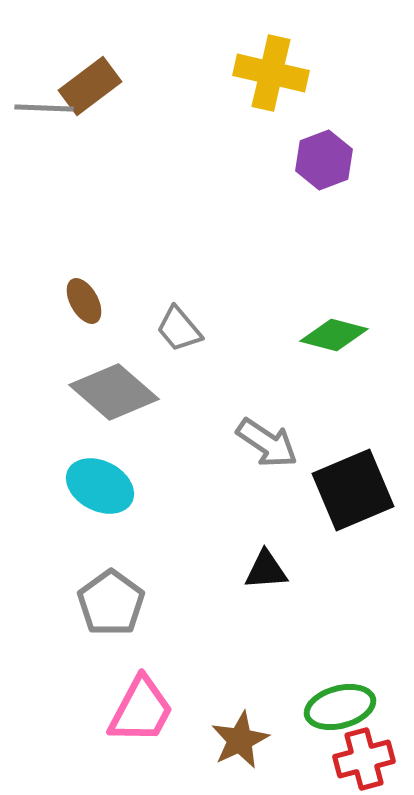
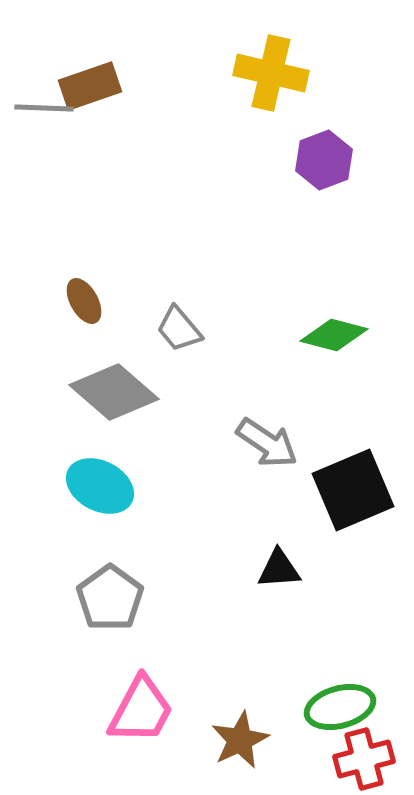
brown rectangle: rotated 18 degrees clockwise
black triangle: moved 13 px right, 1 px up
gray pentagon: moved 1 px left, 5 px up
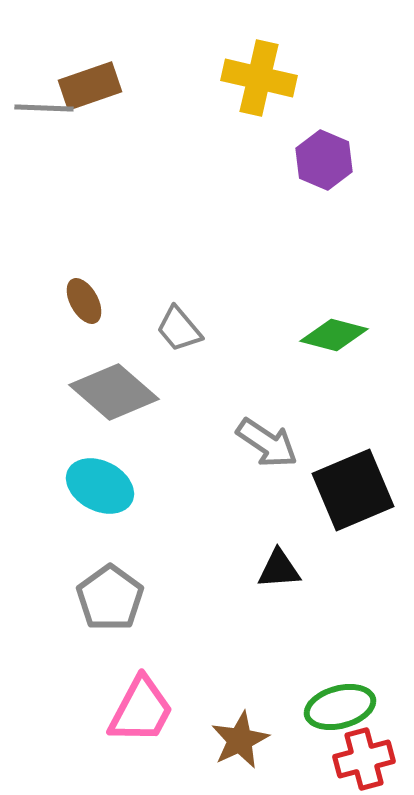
yellow cross: moved 12 px left, 5 px down
purple hexagon: rotated 16 degrees counterclockwise
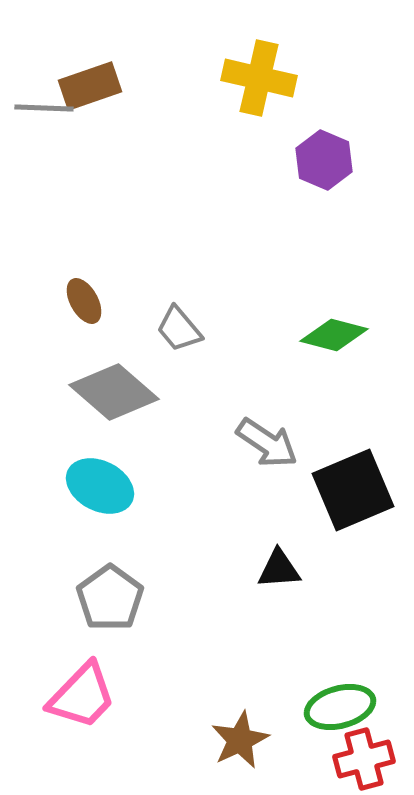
pink trapezoid: moved 59 px left, 14 px up; rotated 16 degrees clockwise
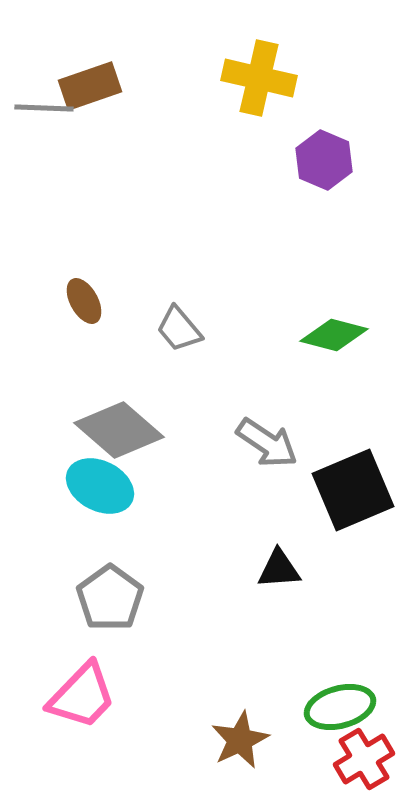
gray diamond: moved 5 px right, 38 px down
red cross: rotated 16 degrees counterclockwise
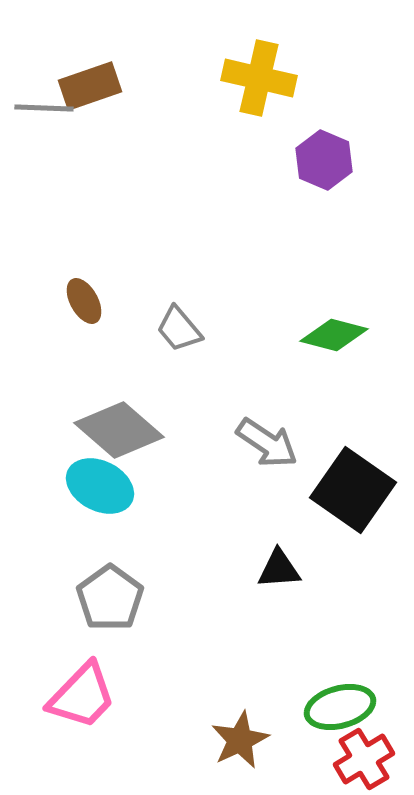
black square: rotated 32 degrees counterclockwise
